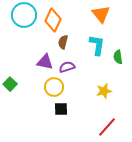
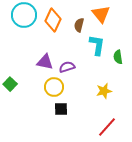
brown semicircle: moved 16 px right, 17 px up
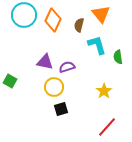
cyan L-shape: rotated 25 degrees counterclockwise
green square: moved 3 px up; rotated 16 degrees counterclockwise
yellow star: rotated 21 degrees counterclockwise
black square: rotated 16 degrees counterclockwise
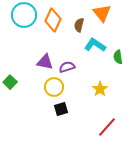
orange triangle: moved 1 px right, 1 px up
cyan L-shape: moved 2 px left; rotated 40 degrees counterclockwise
green square: moved 1 px down; rotated 16 degrees clockwise
yellow star: moved 4 px left, 2 px up
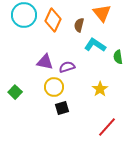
green square: moved 5 px right, 10 px down
black square: moved 1 px right, 1 px up
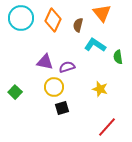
cyan circle: moved 3 px left, 3 px down
brown semicircle: moved 1 px left
yellow star: rotated 21 degrees counterclockwise
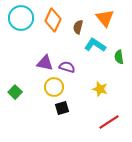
orange triangle: moved 3 px right, 5 px down
brown semicircle: moved 2 px down
green semicircle: moved 1 px right
purple triangle: moved 1 px down
purple semicircle: rotated 35 degrees clockwise
red line: moved 2 px right, 5 px up; rotated 15 degrees clockwise
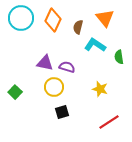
black square: moved 4 px down
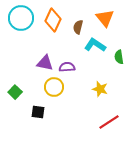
purple semicircle: rotated 21 degrees counterclockwise
black square: moved 24 px left; rotated 24 degrees clockwise
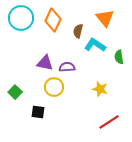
brown semicircle: moved 4 px down
